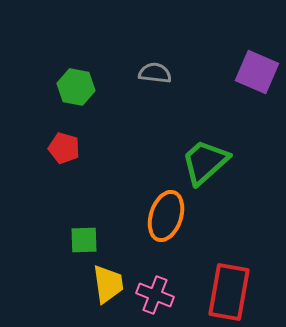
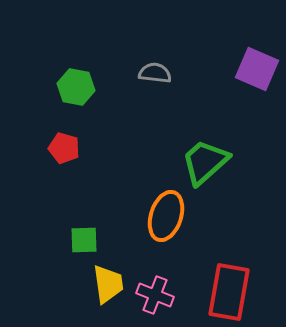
purple square: moved 3 px up
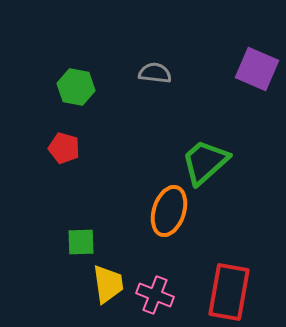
orange ellipse: moved 3 px right, 5 px up
green square: moved 3 px left, 2 px down
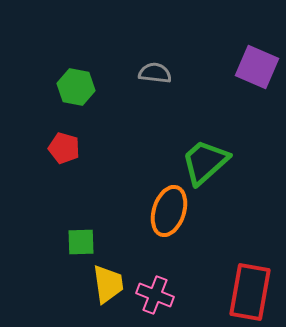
purple square: moved 2 px up
red rectangle: moved 21 px right
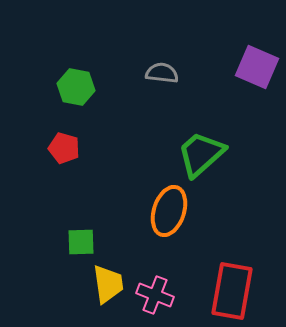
gray semicircle: moved 7 px right
green trapezoid: moved 4 px left, 8 px up
red rectangle: moved 18 px left, 1 px up
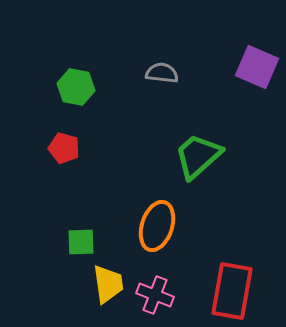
green trapezoid: moved 3 px left, 2 px down
orange ellipse: moved 12 px left, 15 px down
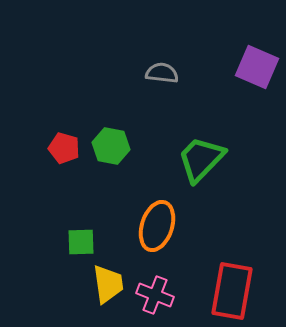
green hexagon: moved 35 px right, 59 px down
green trapezoid: moved 3 px right, 3 px down; rotated 4 degrees counterclockwise
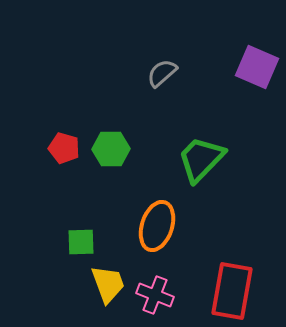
gray semicircle: rotated 48 degrees counterclockwise
green hexagon: moved 3 px down; rotated 12 degrees counterclockwise
yellow trapezoid: rotated 12 degrees counterclockwise
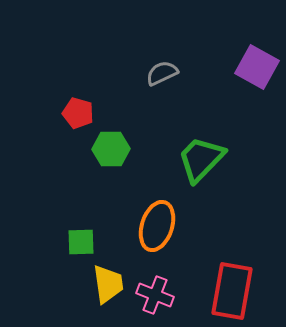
purple square: rotated 6 degrees clockwise
gray semicircle: rotated 16 degrees clockwise
red pentagon: moved 14 px right, 35 px up
yellow trapezoid: rotated 12 degrees clockwise
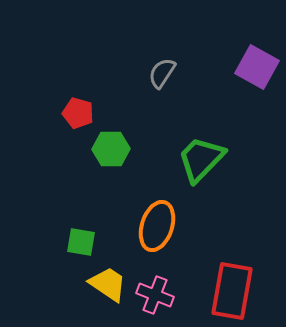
gray semicircle: rotated 32 degrees counterclockwise
green square: rotated 12 degrees clockwise
yellow trapezoid: rotated 48 degrees counterclockwise
